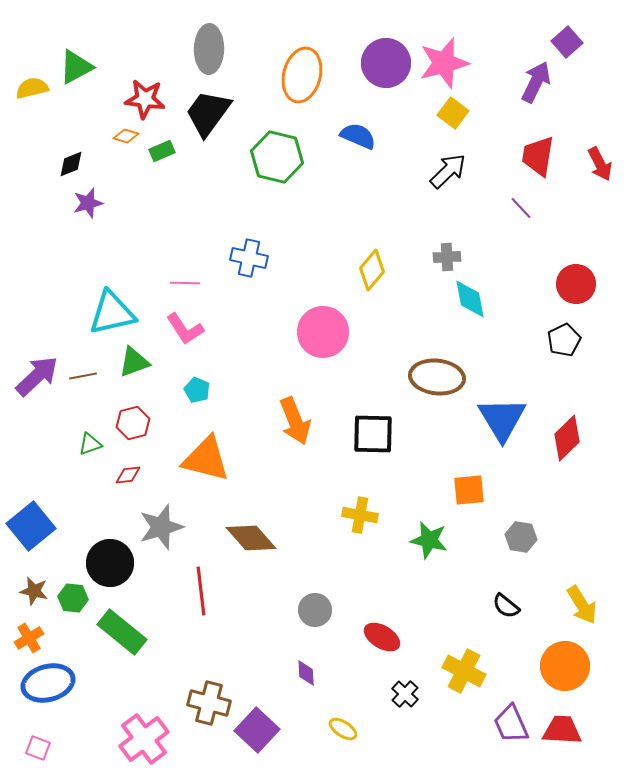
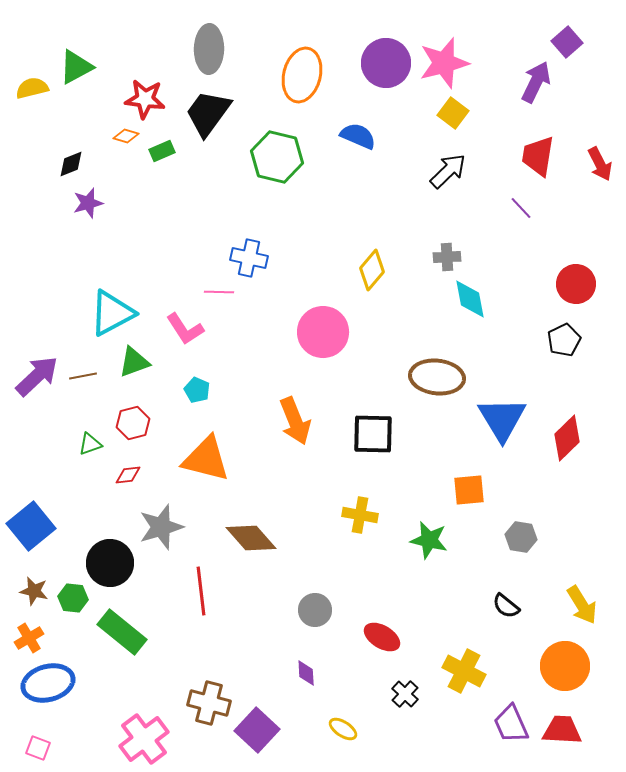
pink line at (185, 283): moved 34 px right, 9 px down
cyan triangle at (112, 313): rotated 15 degrees counterclockwise
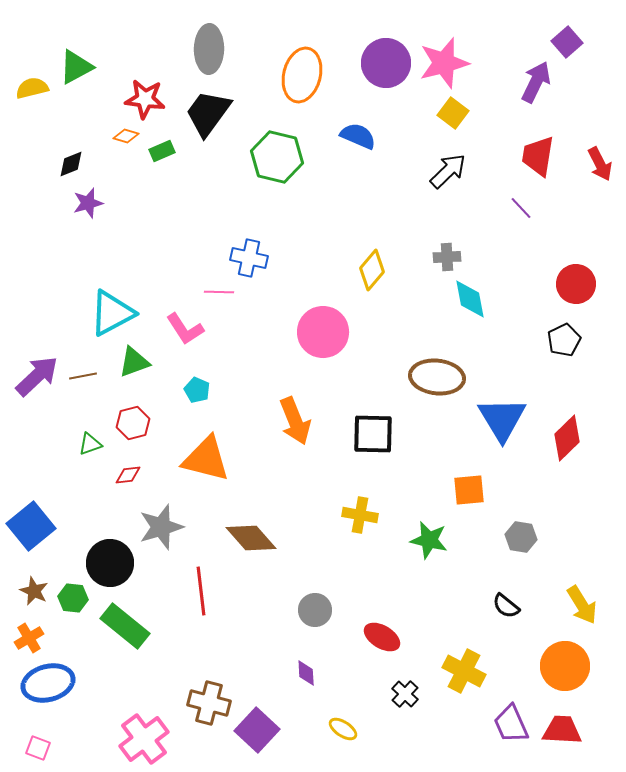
brown star at (34, 591): rotated 12 degrees clockwise
green rectangle at (122, 632): moved 3 px right, 6 px up
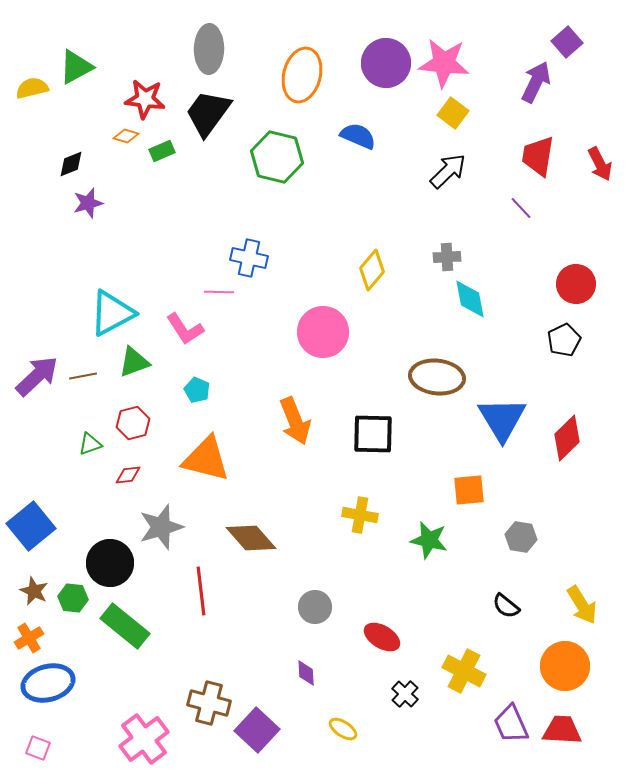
pink star at (444, 63): rotated 21 degrees clockwise
gray circle at (315, 610): moved 3 px up
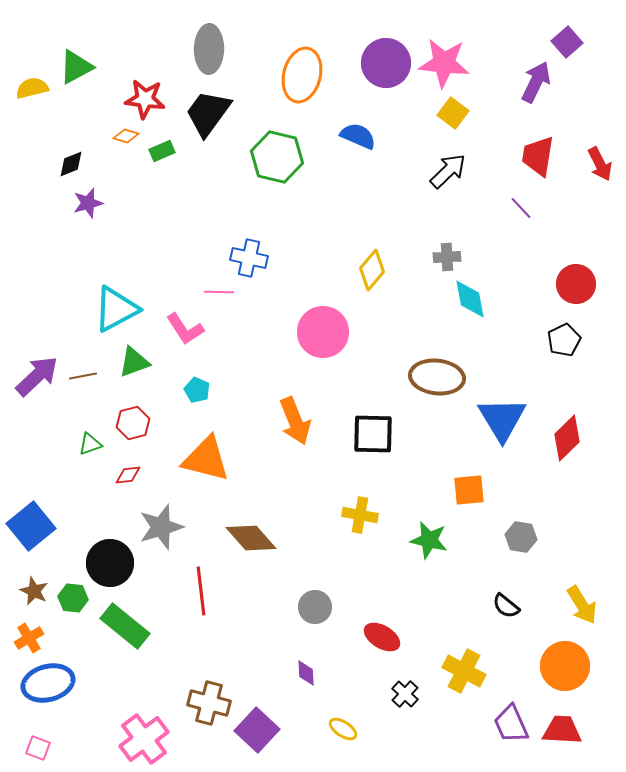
cyan triangle at (112, 313): moved 4 px right, 4 px up
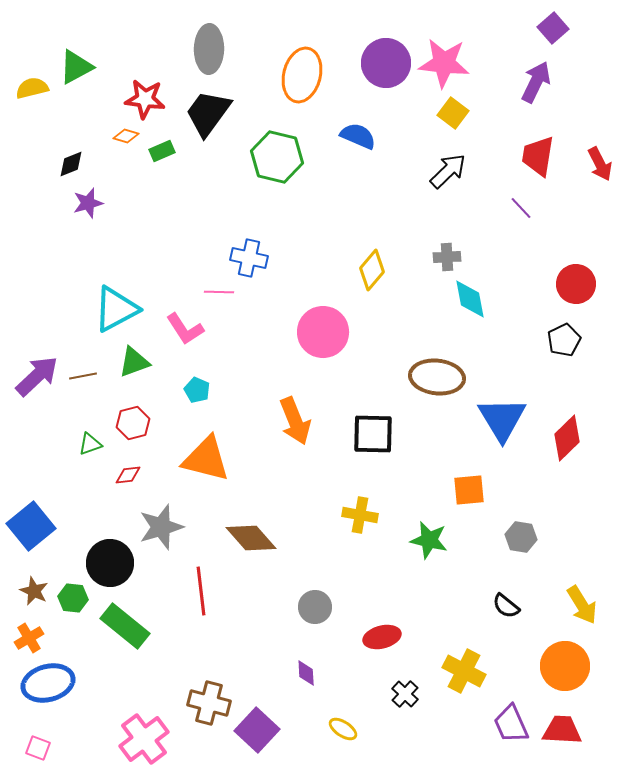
purple square at (567, 42): moved 14 px left, 14 px up
red ellipse at (382, 637): rotated 45 degrees counterclockwise
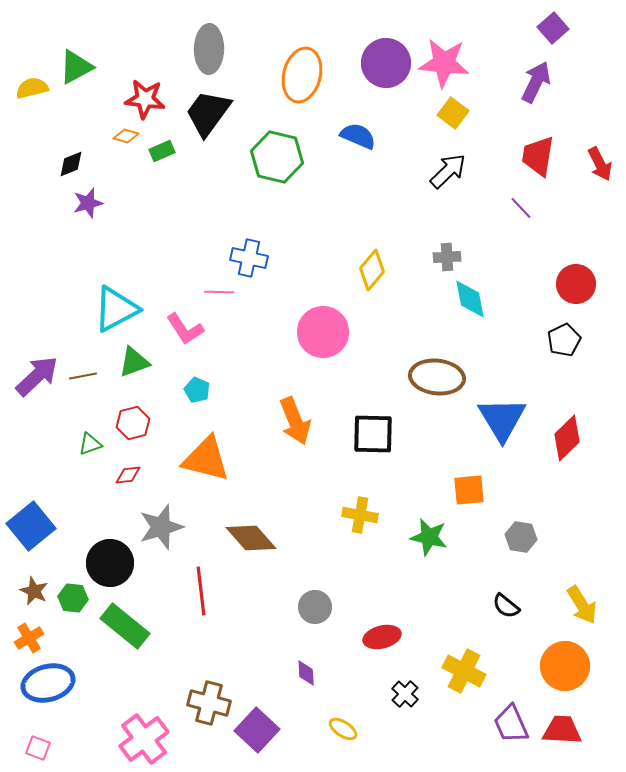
green star at (429, 540): moved 3 px up
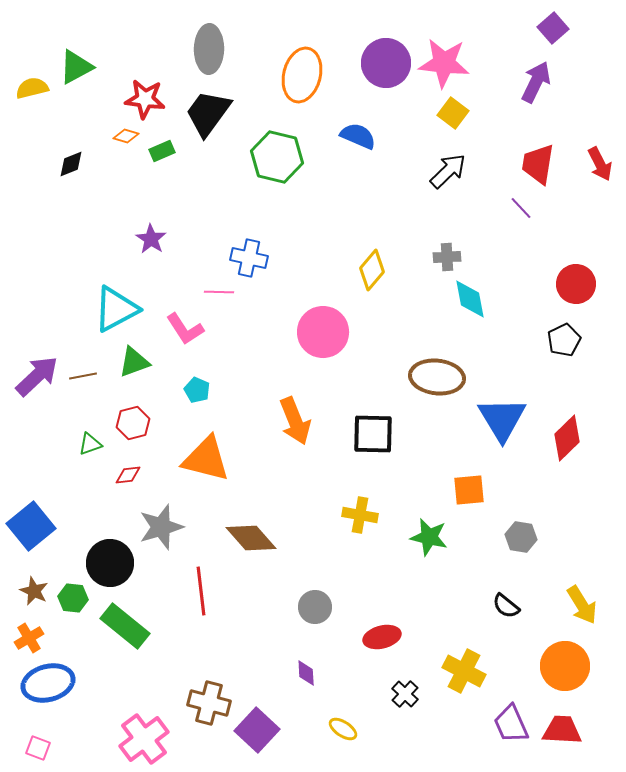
red trapezoid at (538, 156): moved 8 px down
purple star at (88, 203): moved 63 px right, 36 px down; rotated 24 degrees counterclockwise
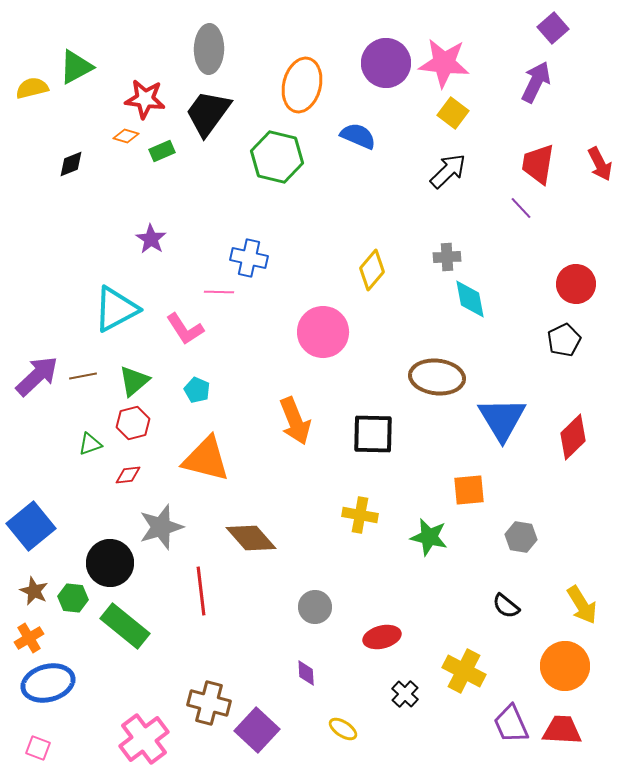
orange ellipse at (302, 75): moved 10 px down
green triangle at (134, 362): moved 19 px down; rotated 20 degrees counterclockwise
red diamond at (567, 438): moved 6 px right, 1 px up
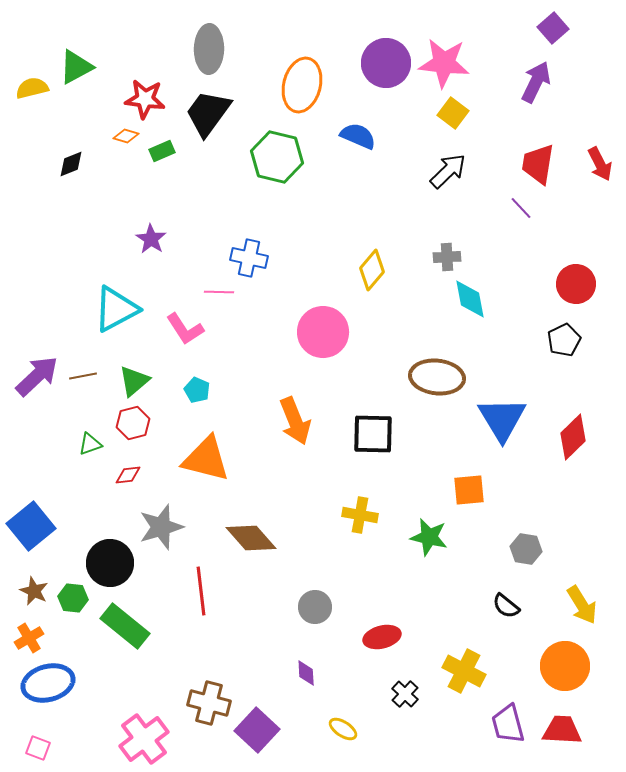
gray hexagon at (521, 537): moved 5 px right, 12 px down
purple trapezoid at (511, 724): moved 3 px left; rotated 9 degrees clockwise
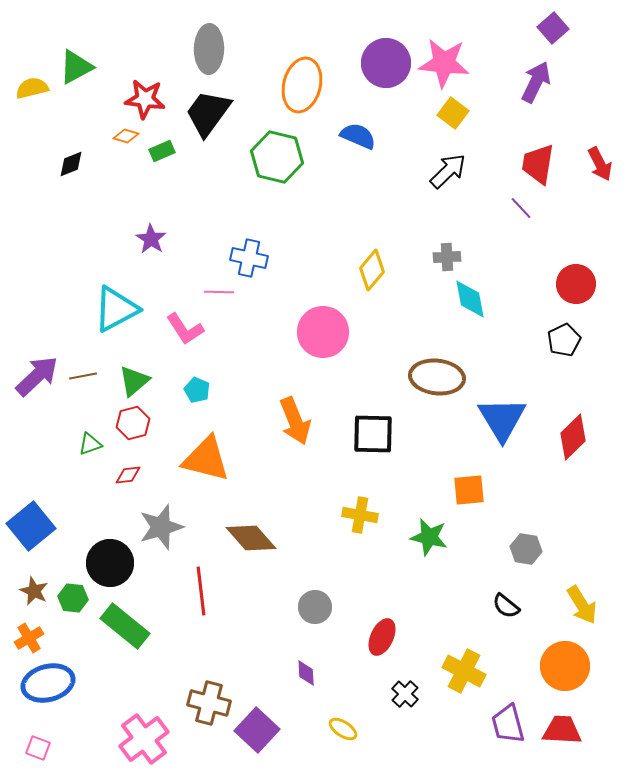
red ellipse at (382, 637): rotated 51 degrees counterclockwise
